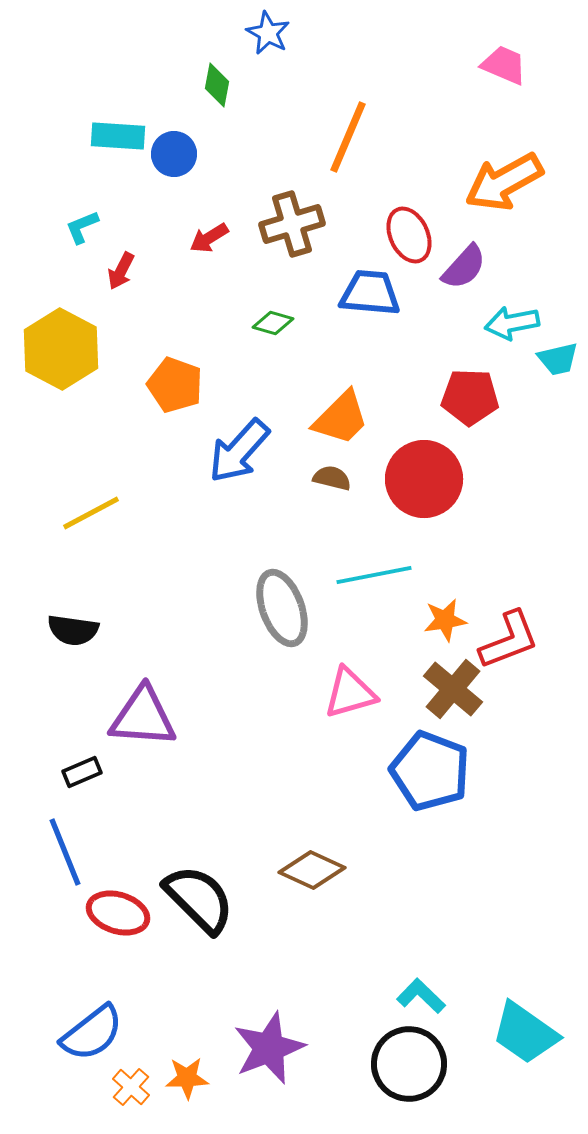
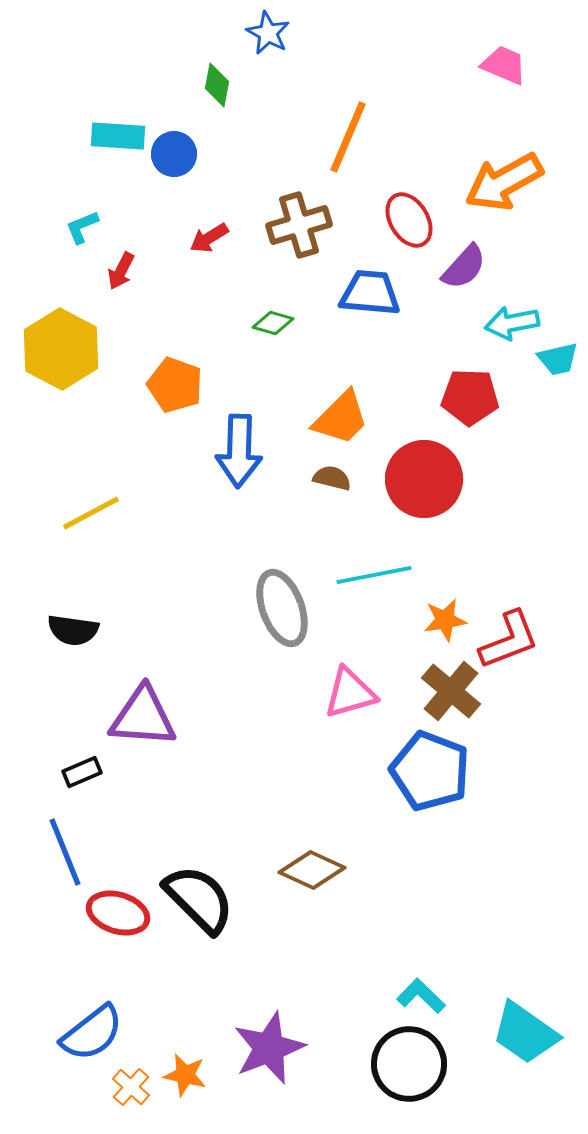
brown cross at (292, 224): moved 7 px right, 1 px down
red ellipse at (409, 235): moved 15 px up; rotated 6 degrees counterclockwise
blue arrow at (239, 451): rotated 40 degrees counterclockwise
brown cross at (453, 689): moved 2 px left, 2 px down
orange star at (187, 1078): moved 2 px left, 3 px up; rotated 15 degrees clockwise
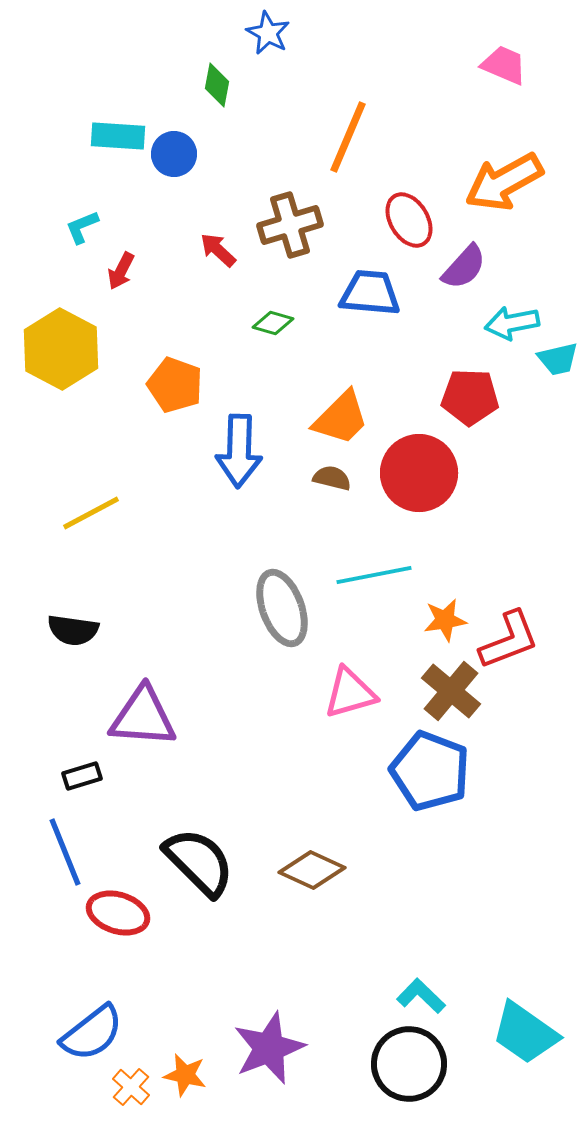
brown cross at (299, 225): moved 9 px left
red arrow at (209, 238): moved 9 px right, 12 px down; rotated 75 degrees clockwise
red circle at (424, 479): moved 5 px left, 6 px up
black rectangle at (82, 772): moved 4 px down; rotated 6 degrees clockwise
black semicircle at (199, 899): moved 37 px up
